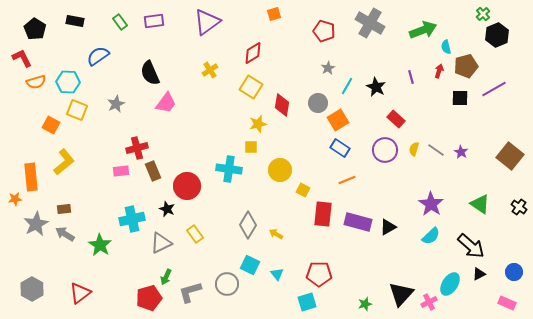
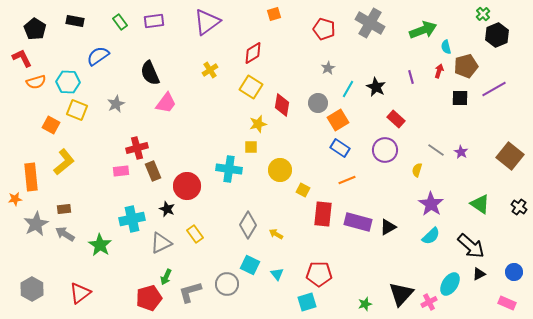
red pentagon at (324, 31): moved 2 px up
cyan line at (347, 86): moved 1 px right, 3 px down
yellow semicircle at (414, 149): moved 3 px right, 21 px down
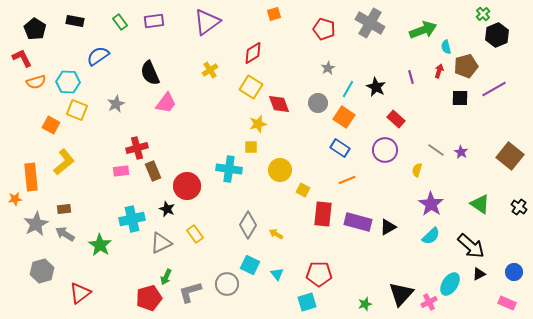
red diamond at (282, 105): moved 3 px left, 1 px up; rotated 30 degrees counterclockwise
orange square at (338, 120): moved 6 px right, 3 px up; rotated 25 degrees counterclockwise
gray hexagon at (32, 289): moved 10 px right, 18 px up; rotated 15 degrees clockwise
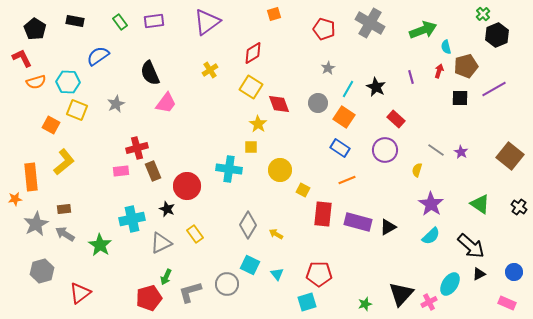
yellow star at (258, 124): rotated 24 degrees counterclockwise
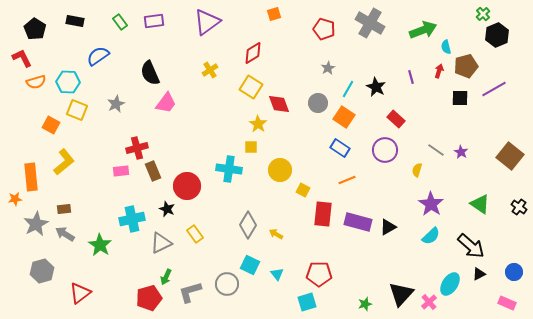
pink cross at (429, 302): rotated 14 degrees counterclockwise
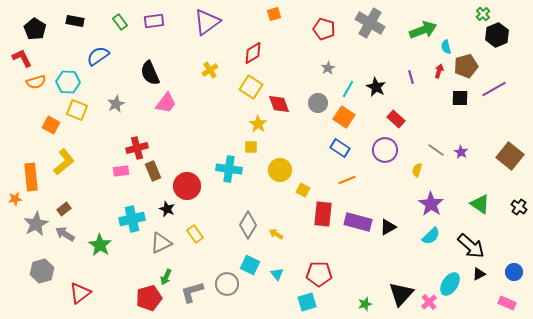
brown rectangle at (64, 209): rotated 32 degrees counterclockwise
gray L-shape at (190, 292): moved 2 px right
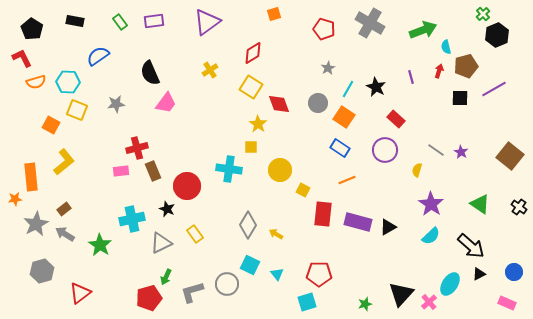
black pentagon at (35, 29): moved 3 px left
gray star at (116, 104): rotated 18 degrees clockwise
